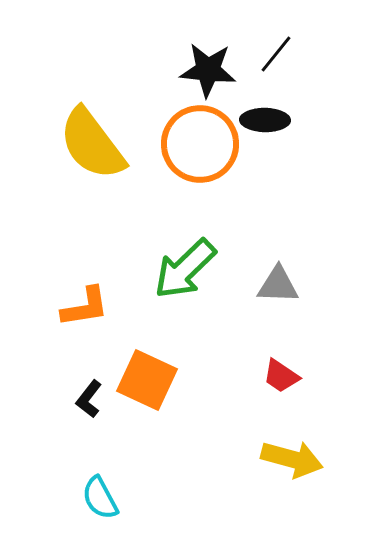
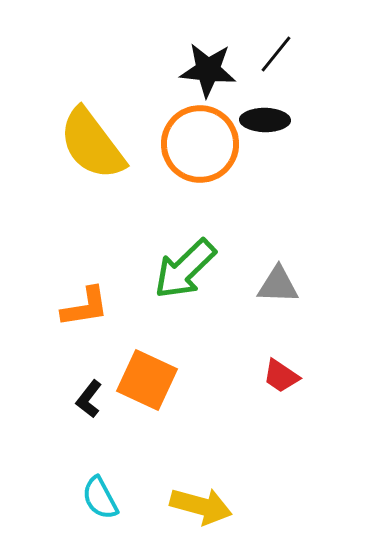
yellow arrow: moved 91 px left, 47 px down
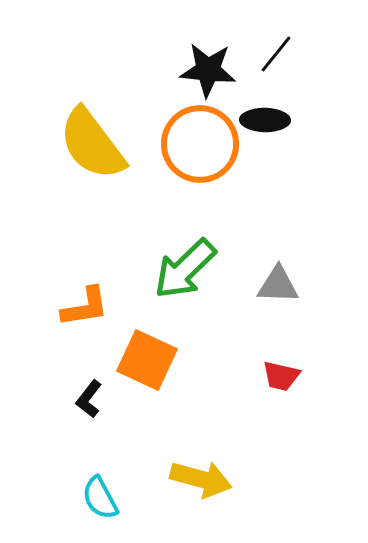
red trapezoid: rotated 21 degrees counterclockwise
orange square: moved 20 px up
yellow arrow: moved 27 px up
